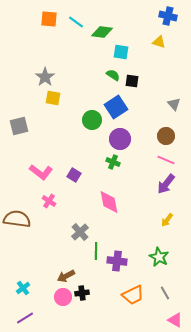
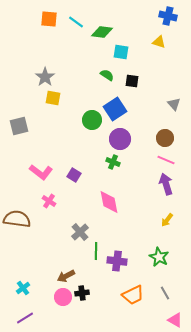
green semicircle: moved 6 px left
blue square: moved 1 px left, 2 px down
brown circle: moved 1 px left, 2 px down
purple arrow: rotated 125 degrees clockwise
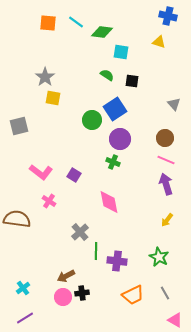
orange square: moved 1 px left, 4 px down
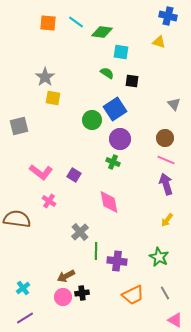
green semicircle: moved 2 px up
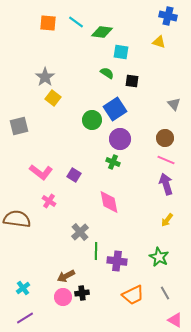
yellow square: rotated 28 degrees clockwise
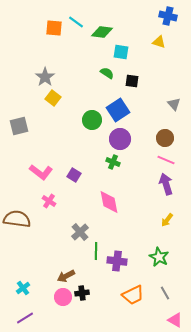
orange square: moved 6 px right, 5 px down
blue square: moved 3 px right, 1 px down
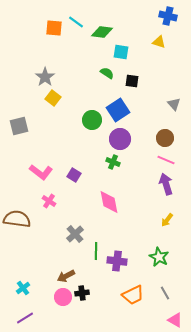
gray cross: moved 5 px left, 2 px down
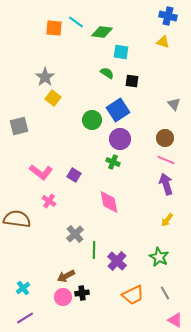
yellow triangle: moved 4 px right
green line: moved 2 px left, 1 px up
purple cross: rotated 36 degrees clockwise
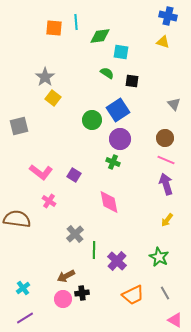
cyan line: rotated 49 degrees clockwise
green diamond: moved 2 px left, 4 px down; rotated 15 degrees counterclockwise
pink circle: moved 2 px down
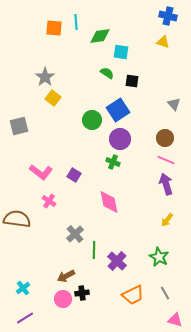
pink triangle: rotated 14 degrees counterclockwise
